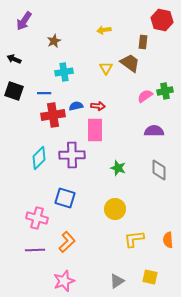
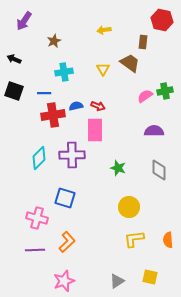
yellow triangle: moved 3 px left, 1 px down
red arrow: rotated 16 degrees clockwise
yellow circle: moved 14 px right, 2 px up
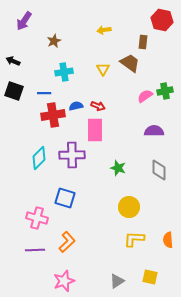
black arrow: moved 1 px left, 2 px down
yellow L-shape: rotated 10 degrees clockwise
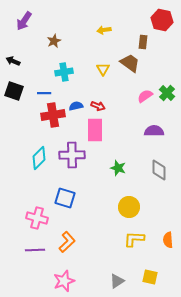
green cross: moved 2 px right, 2 px down; rotated 35 degrees counterclockwise
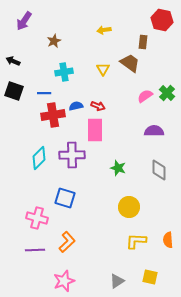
yellow L-shape: moved 2 px right, 2 px down
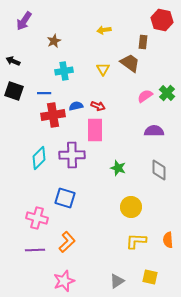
cyan cross: moved 1 px up
yellow circle: moved 2 px right
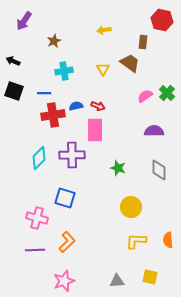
gray triangle: rotated 28 degrees clockwise
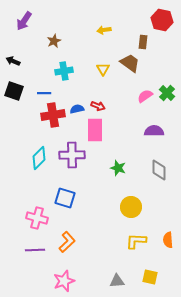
blue semicircle: moved 1 px right, 3 px down
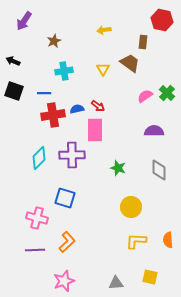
red arrow: rotated 16 degrees clockwise
gray triangle: moved 1 px left, 2 px down
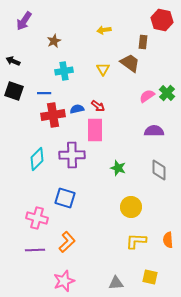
pink semicircle: moved 2 px right
cyan diamond: moved 2 px left, 1 px down
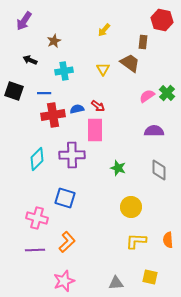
yellow arrow: rotated 40 degrees counterclockwise
black arrow: moved 17 px right, 1 px up
